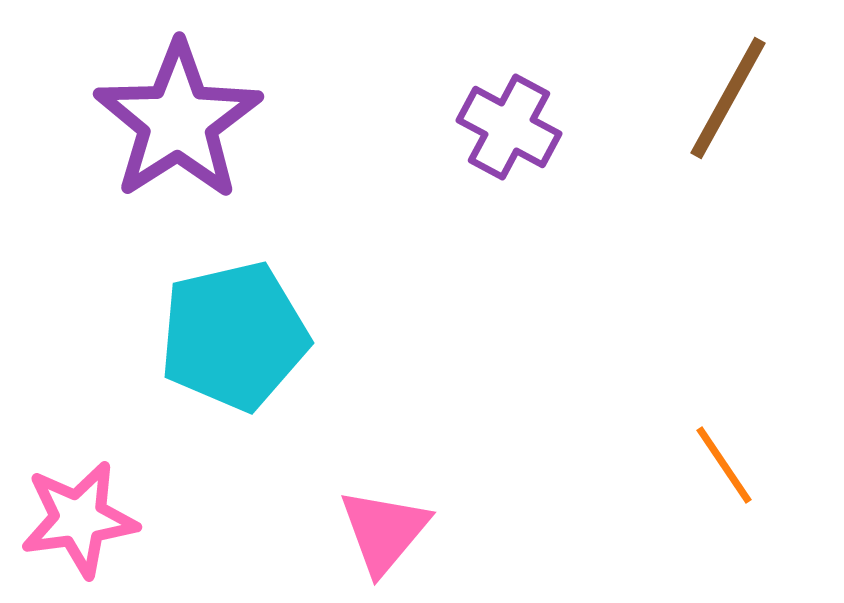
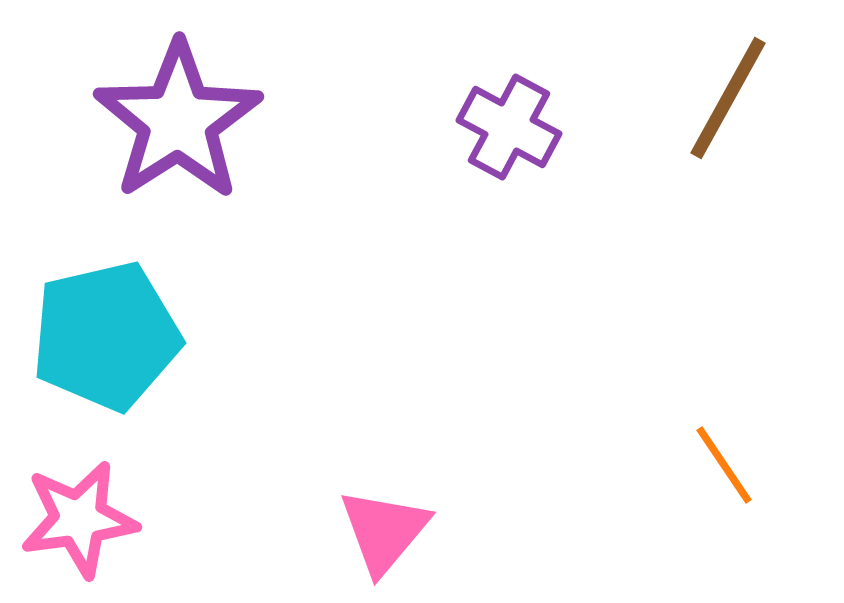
cyan pentagon: moved 128 px left
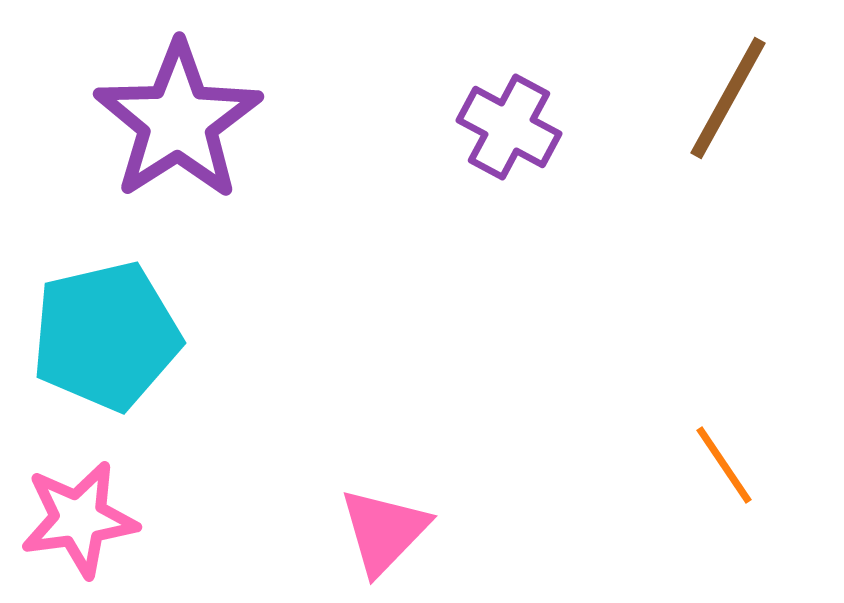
pink triangle: rotated 4 degrees clockwise
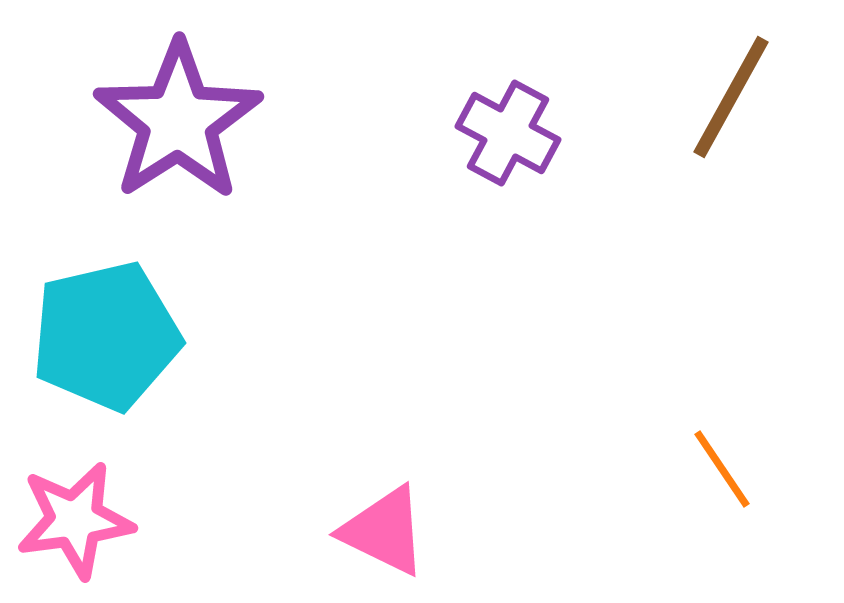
brown line: moved 3 px right, 1 px up
purple cross: moved 1 px left, 6 px down
orange line: moved 2 px left, 4 px down
pink star: moved 4 px left, 1 px down
pink triangle: rotated 48 degrees counterclockwise
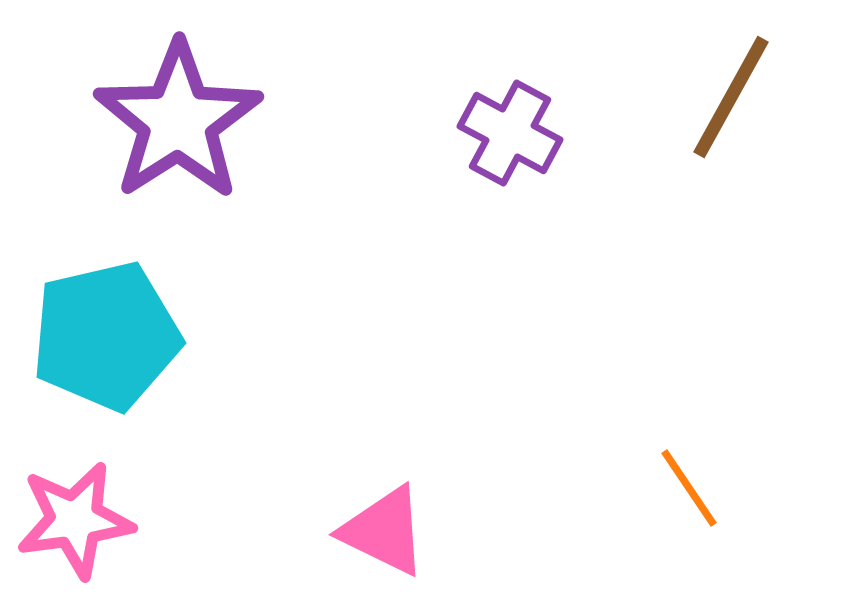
purple cross: moved 2 px right
orange line: moved 33 px left, 19 px down
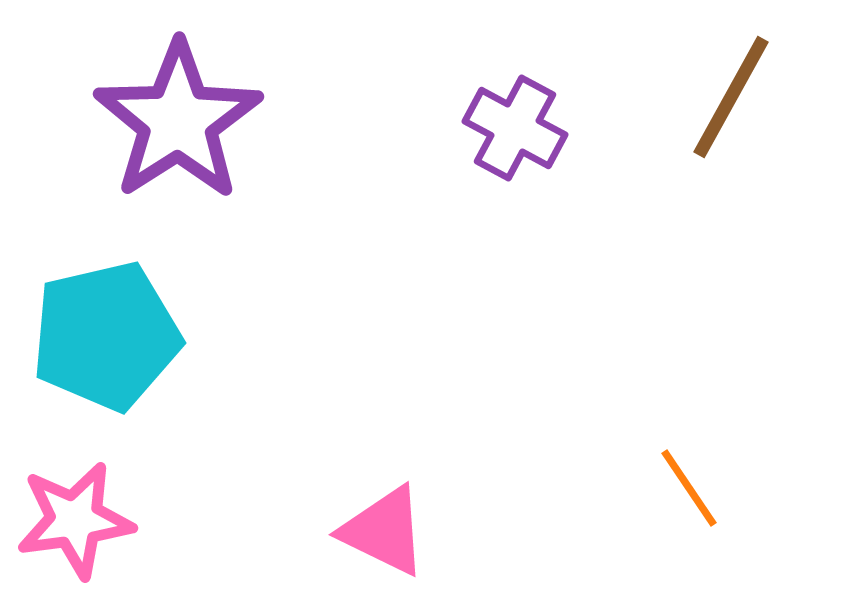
purple cross: moved 5 px right, 5 px up
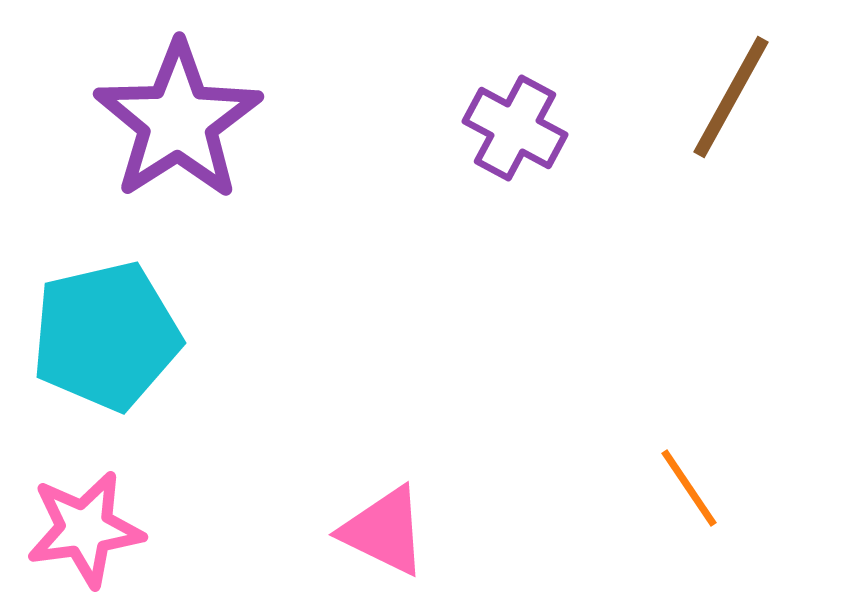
pink star: moved 10 px right, 9 px down
